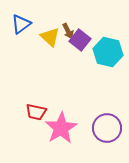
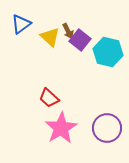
red trapezoid: moved 13 px right, 14 px up; rotated 30 degrees clockwise
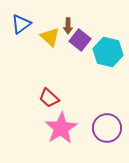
brown arrow: moved 5 px up; rotated 28 degrees clockwise
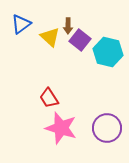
red trapezoid: rotated 15 degrees clockwise
pink star: rotated 24 degrees counterclockwise
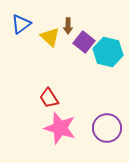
purple square: moved 4 px right, 2 px down
pink star: moved 1 px left
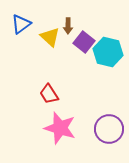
red trapezoid: moved 4 px up
purple circle: moved 2 px right, 1 px down
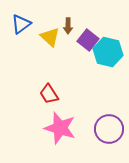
purple square: moved 4 px right, 2 px up
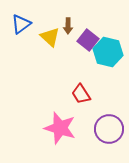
red trapezoid: moved 32 px right
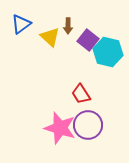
purple circle: moved 21 px left, 4 px up
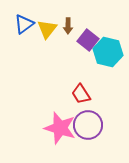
blue triangle: moved 3 px right
yellow triangle: moved 3 px left, 8 px up; rotated 25 degrees clockwise
